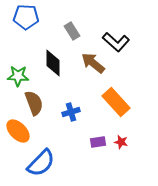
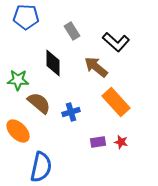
brown arrow: moved 3 px right, 4 px down
green star: moved 4 px down
brown semicircle: moved 5 px right; rotated 30 degrees counterclockwise
blue semicircle: moved 4 px down; rotated 32 degrees counterclockwise
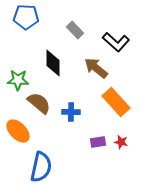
gray rectangle: moved 3 px right, 1 px up; rotated 12 degrees counterclockwise
brown arrow: moved 1 px down
blue cross: rotated 18 degrees clockwise
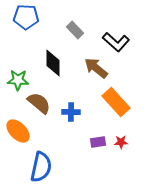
red star: rotated 16 degrees counterclockwise
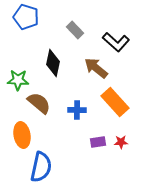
blue pentagon: rotated 15 degrees clockwise
black diamond: rotated 12 degrees clockwise
orange rectangle: moved 1 px left
blue cross: moved 6 px right, 2 px up
orange ellipse: moved 4 px right, 4 px down; rotated 35 degrees clockwise
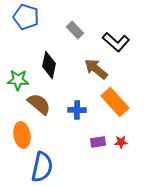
black diamond: moved 4 px left, 2 px down
brown arrow: moved 1 px down
brown semicircle: moved 1 px down
blue semicircle: moved 1 px right
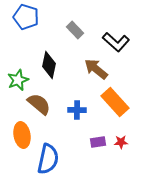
green star: rotated 25 degrees counterclockwise
blue semicircle: moved 6 px right, 8 px up
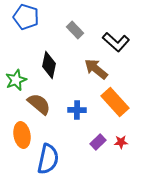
green star: moved 2 px left
purple rectangle: rotated 35 degrees counterclockwise
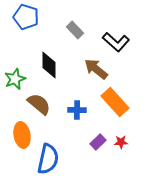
black diamond: rotated 12 degrees counterclockwise
green star: moved 1 px left, 1 px up
